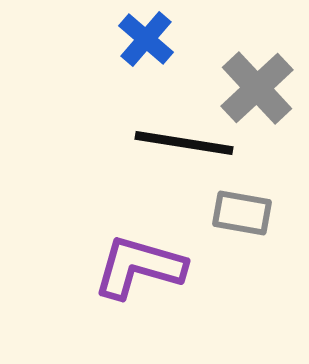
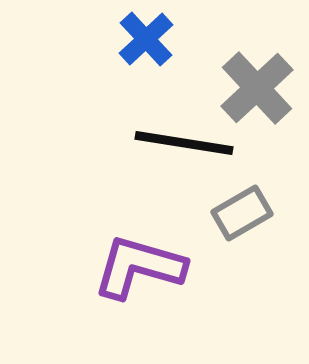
blue cross: rotated 6 degrees clockwise
gray rectangle: rotated 40 degrees counterclockwise
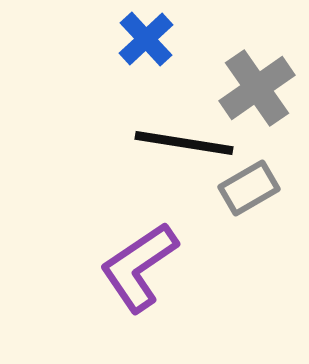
gray cross: rotated 8 degrees clockwise
gray rectangle: moved 7 px right, 25 px up
purple L-shape: rotated 50 degrees counterclockwise
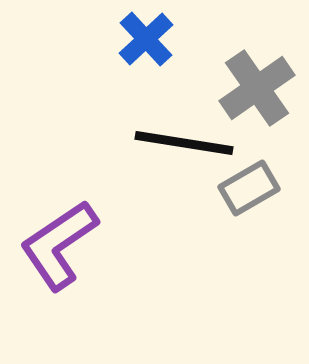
purple L-shape: moved 80 px left, 22 px up
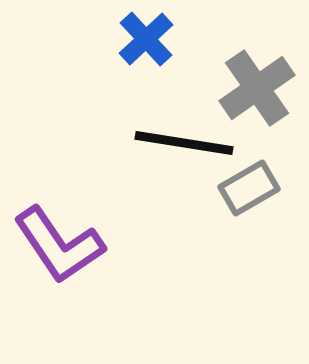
purple L-shape: rotated 90 degrees counterclockwise
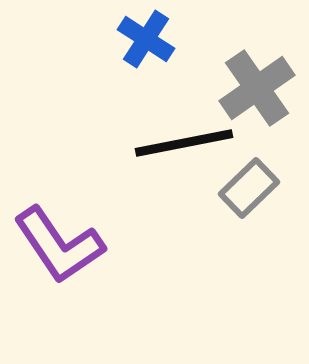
blue cross: rotated 14 degrees counterclockwise
black line: rotated 20 degrees counterclockwise
gray rectangle: rotated 14 degrees counterclockwise
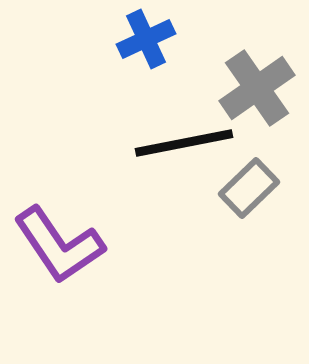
blue cross: rotated 32 degrees clockwise
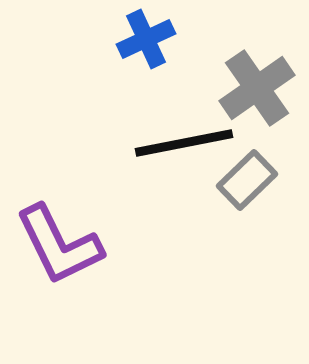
gray rectangle: moved 2 px left, 8 px up
purple L-shape: rotated 8 degrees clockwise
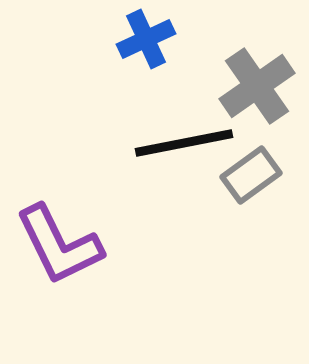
gray cross: moved 2 px up
gray rectangle: moved 4 px right, 5 px up; rotated 8 degrees clockwise
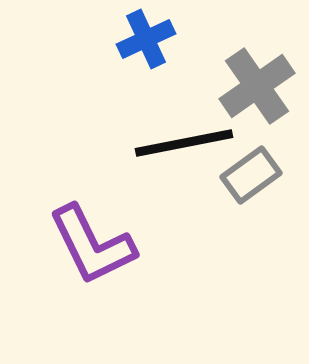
purple L-shape: moved 33 px right
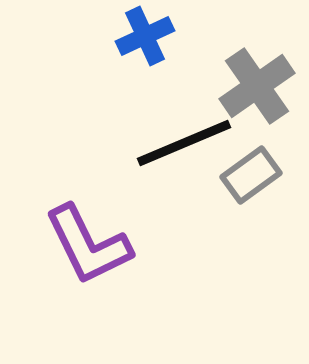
blue cross: moved 1 px left, 3 px up
black line: rotated 12 degrees counterclockwise
purple L-shape: moved 4 px left
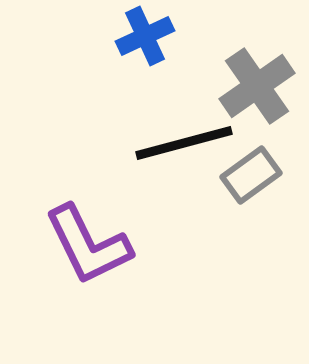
black line: rotated 8 degrees clockwise
